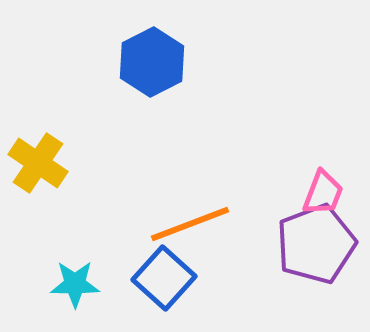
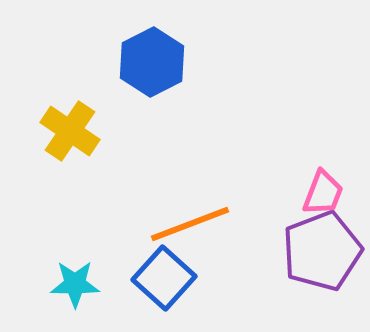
yellow cross: moved 32 px right, 32 px up
purple pentagon: moved 6 px right, 7 px down
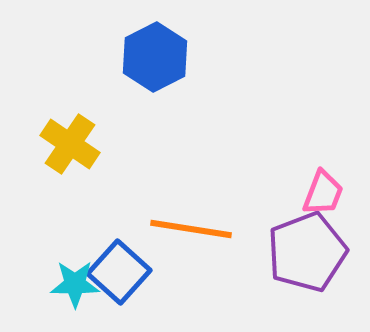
blue hexagon: moved 3 px right, 5 px up
yellow cross: moved 13 px down
orange line: moved 1 px right, 5 px down; rotated 30 degrees clockwise
purple pentagon: moved 15 px left, 1 px down
blue square: moved 45 px left, 6 px up
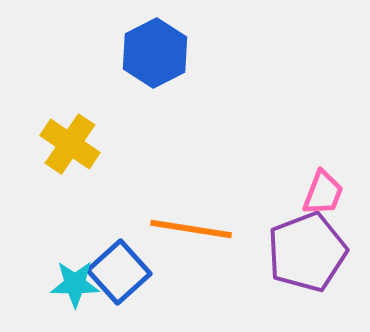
blue hexagon: moved 4 px up
blue square: rotated 6 degrees clockwise
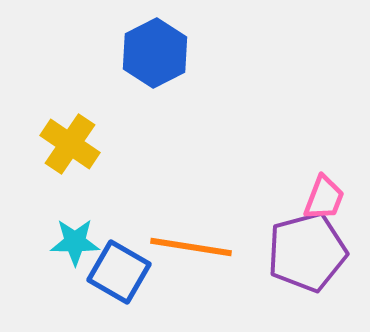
pink trapezoid: moved 1 px right, 5 px down
orange line: moved 18 px down
purple pentagon: rotated 6 degrees clockwise
blue square: rotated 18 degrees counterclockwise
cyan star: moved 42 px up
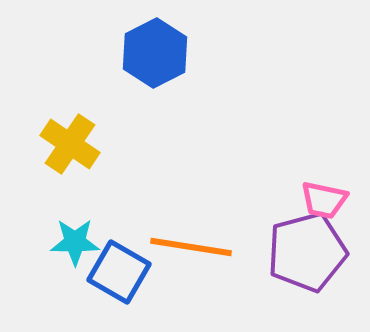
pink trapezoid: moved 2 px down; rotated 81 degrees clockwise
